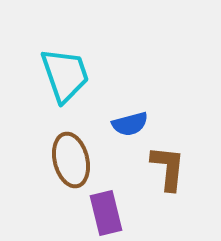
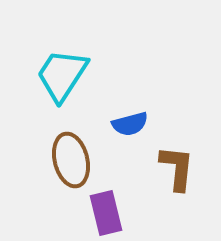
cyan trapezoid: moved 3 px left; rotated 128 degrees counterclockwise
brown L-shape: moved 9 px right
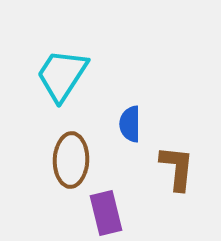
blue semicircle: rotated 105 degrees clockwise
brown ellipse: rotated 16 degrees clockwise
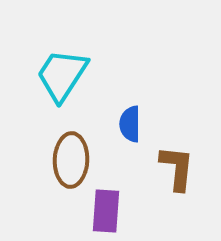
purple rectangle: moved 2 px up; rotated 18 degrees clockwise
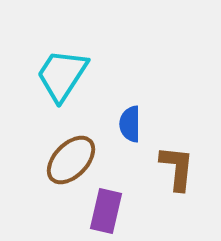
brown ellipse: rotated 42 degrees clockwise
purple rectangle: rotated 9 degrees clockwise
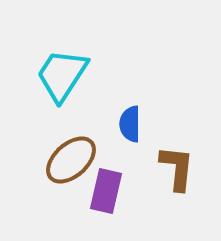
brown ellipse: rotated 4 degrees clockwise
purple rectangle: moved 20 px up
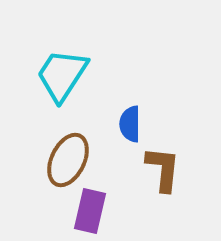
brown ellipse: moved 3 px left; rotated 22 degrees counterclockwise
brown L-shape: moved 14 px left, 1 px down
purple rectangle: moved 16 px left, 20 px down
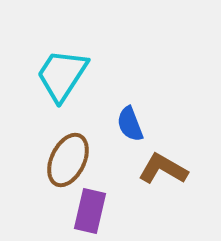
blue semicircle: rotated 21 degrees counterclockwise
brown L-shape: rotated 66 degrees counterclockwise
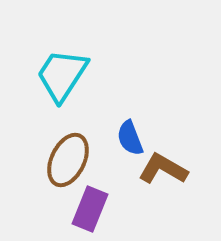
blue semicircle: moved 14 px down
purple rectangle: moved 2 px up; rotated 9 degrees clockwise
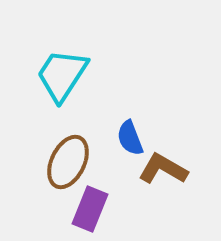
brown ellipse: moved 2 px down
